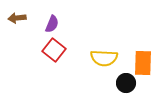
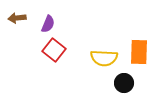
purple semicircle: moved 4 px left
orange rectangle: moved 4 px left, 11 px up
black circle: moved 2 px left
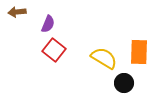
brown arrow: moved 6 px up
yellow semicircle: rotated 152 degrees counterclockwise
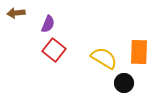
brown arrow: moved 1 px left, 1 px down
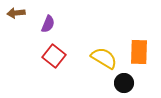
red square: moved 6 px down
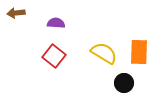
purple semicircle: moved 8 px right, 1 px up; rotated 108 degrees counterclockwise
yellow semicircle: moved 5 px up
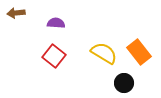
orange rectangle: rotated 40 degrees counterclockwise
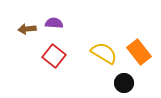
brown arrow: moved 11 px right, 16 px down
purple semicircle: moved 2 px left
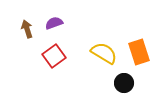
purple semicircle: rotated 24 degrees counterclockwise
brown arrow: rotated 78 degrees clockwise
orange rectangle: rotated 20 degrees clockwise
red square: rotated 15 degrees clockwise
